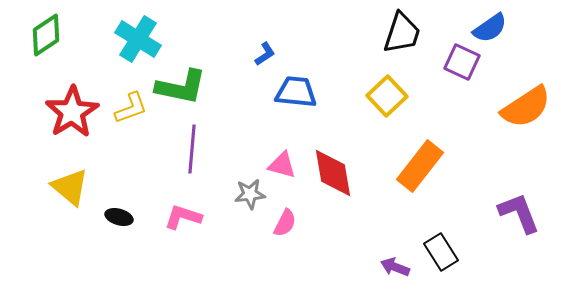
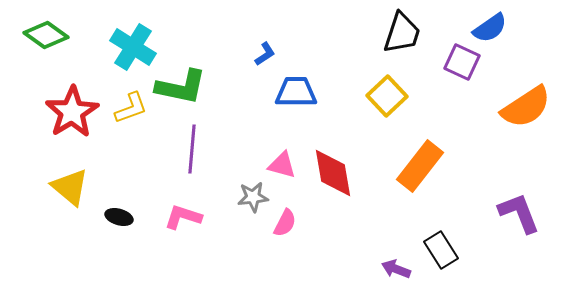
green diamond: rotated 69 degrees clockwise
cyan cross: moved 5 px left, 8 px down
blue trapezoid: rotated 6 degrees counterclockwise
gray star: moved 3 px right, 3 px down
black rectangle: moved 2 px up
purple arrow: moved 1 px right, 2 px down
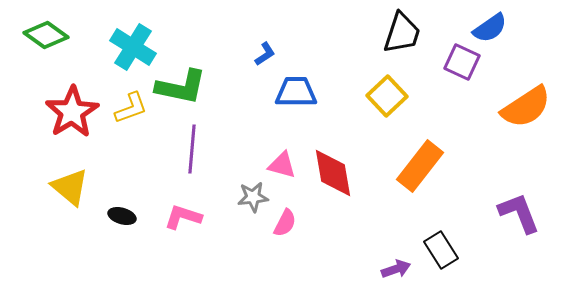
black ellipse: moved 3 px right, 1 px up
purple arrow: rotated 140 degrees clockwise
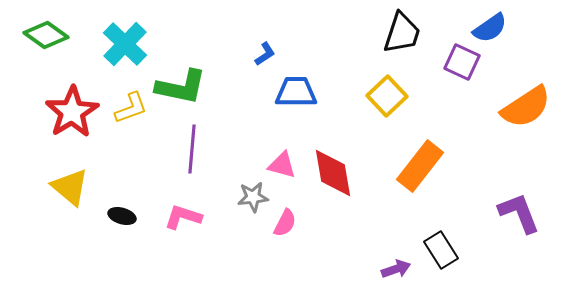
cyan cross: moved 8 px left, 3 px up; rotated 12 degrees clockwise
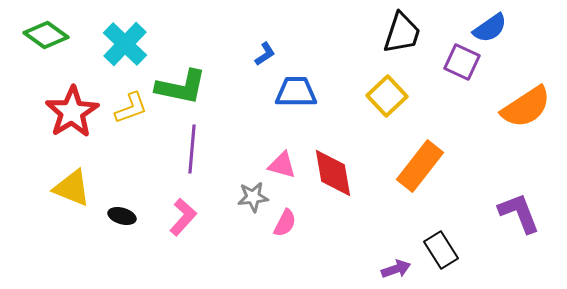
yellow triangle: moved 2 px right, 1 px down; rotated 18 degrees counterclockwise
pink L-shape: rotated 114 degrees clockwise
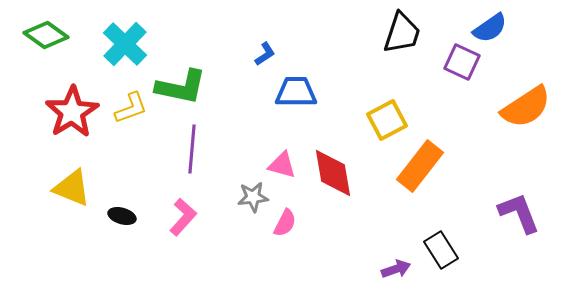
yellow square: moved 24 px down; rotated 15 degrees clockwise
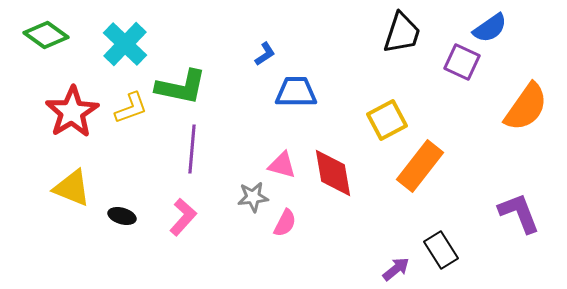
orange semicircle: rotated 22 degrees counterclockwise
purple arrow: rotated 20 degrees counterclockwise
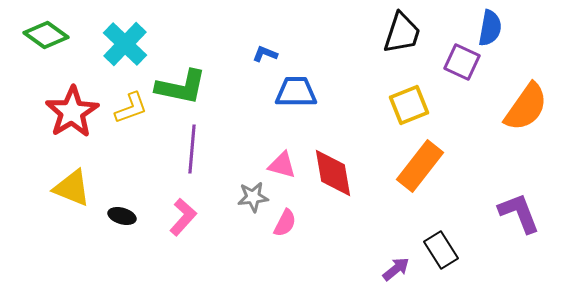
blue semicircle: rotated 45 degrees counterclockwise
blue L-shape: rotated 125 degrees counterclockwise
yellow square: moved 22 px right, 15 px up; rotated 6 degrees clockwise
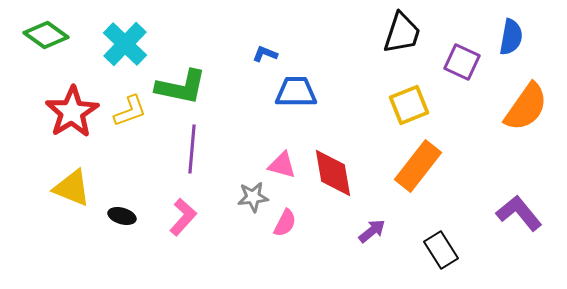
blue semicircle: moved 21 px right, 9 px down
yellow L-shape: moved 1 px left, 3 px down
orange rectangle: moved 2 px left
purple L-shape: rotated 18 degrees counterclockwise
purple arrow: moved 24 px left, 38 px up
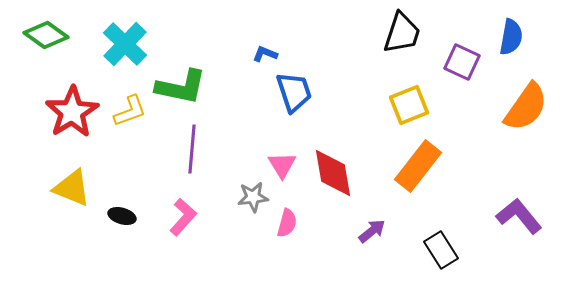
blue trapezoid: moved 2 px left; rotated 72 degrees clockwise
pink triangle: rotated 44 degrees clockwise
purple L-shape: moved 3 px down
pink semicircle: moved 2 px right; rotated 12 degrees counterclockwise
